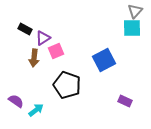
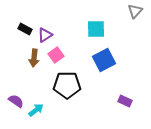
cyan square: moved 36 px left, 1 px down
purple triangle: moved 2 px right, 3 px up
pink square: moved 4 px down; rotated 14 degrees counterclockwise
black pentagon: rotated 20 degrees counterclockwise
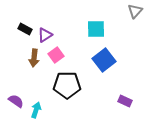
blue square: rotated 10 degrees counterclockwise
cyan arrow: rotated 35 degrees counterclockwise
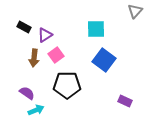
black rectangle: moved 1 px left, 2 px up
blue square: rotated 15 degrees counterclockwise
purple semicircle: moved 11 px right, 8 px up
cyan arrow: rotated 49 degrees clockwise
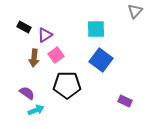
blue square: moved 3 px left
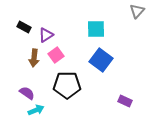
gray triangle: moved 2 px right
purple triangle: moved 1 px right
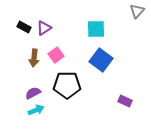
purple triangle: moved 2 px left, 7 px up
purple semicircle: moved 6 px right; rotated 63 degrees counterclockwise
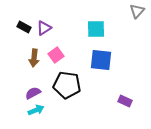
blue square: rotated 30 degrees counterclockwise
black pentagon: rotated 8 degrees clockwise
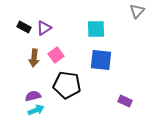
purple semicircle: moved 3 px down; rotated 14 degrees clockwise
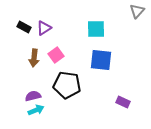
purple rectangle: moved 2 px left, 1 px down
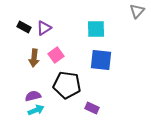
purple rectangle: moved 31 px left, 6 px down
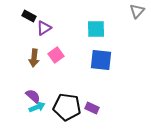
black rectangle: moved 5 px right, 11 px up
black pentagon: moved 22 px down
purple semicircle: rotated 56 degrees clockwise
cyan arrow: moved 1 px right, 3 px up
